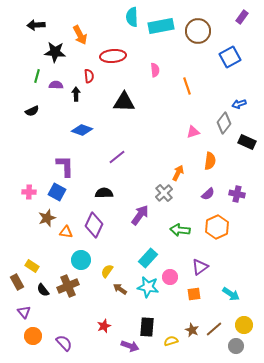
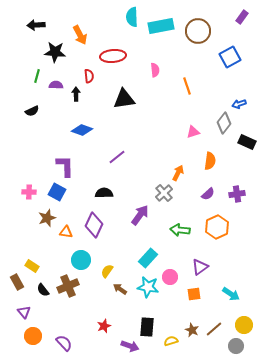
black triangle at (124, 102): moved 3 px up; rotated 10 degrees counterclockwise
purple cross at (237, 194): rotated 21 degrees counterclockwise
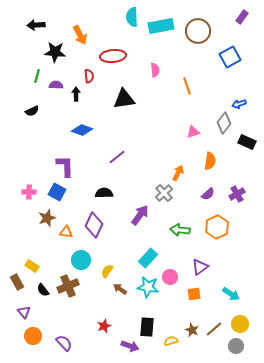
purple cross at (237, 194): rotated 21 degrees counterclockwise
yellow circle at (244, 325): moved 4 px left, 1 px up
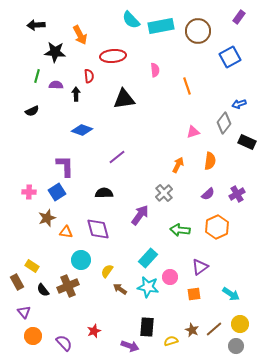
cyan semicircle at (132, 17): moved 1 px left, 3 px down; rotated 42 degrees counterclockwise
purple rectangle at (242, 17): moved 3 px left
orange arrow at (178, 173): moved 8 px up
blue square at (57, 192): rotated 30 degrees clockwise
purple diamond at (94, 225): moved 4 px right, 4 px down; rotated 40 degrees counterclockwise
red star at (104, 326): moved 10 px left, 5 px down
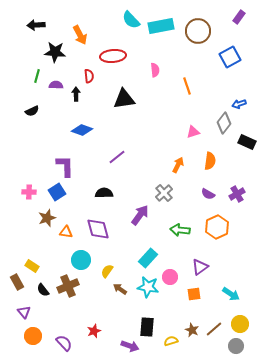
purple semicircle at (208, 194): rotated 72 degrees clockwise
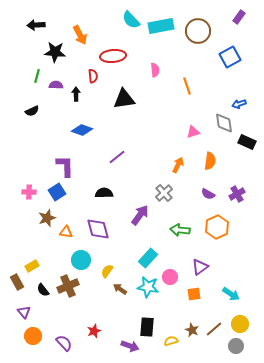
red semicircle at (89, 76): moved 4 px right
gray diamond at (224, 123): rotated 45 degrees counterclockwise
yellow rectangle at (32, 266): rotated 64 degrees counterclockwise
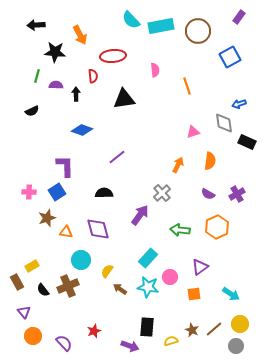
gray cross at (164, 193): moved 2 px left
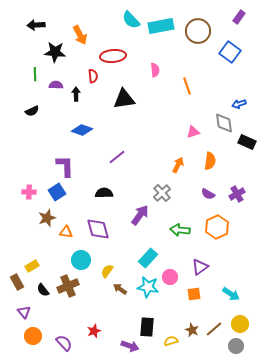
blue square at (230, 57): moved 5 px up; rotated 25 degrees counterclockwise
green line at (37, 76): moved 2 px left, 2 px up; rotated 16 degrees counterclockwise
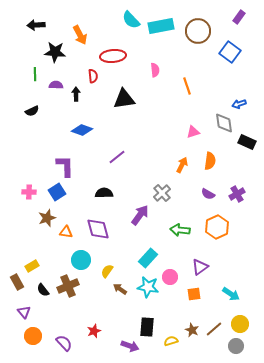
orange arrow at (178, 165): moved 4 px right
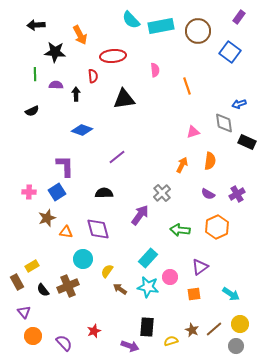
cyan circle at (81, 260): moved 2 px right, 1 px up
